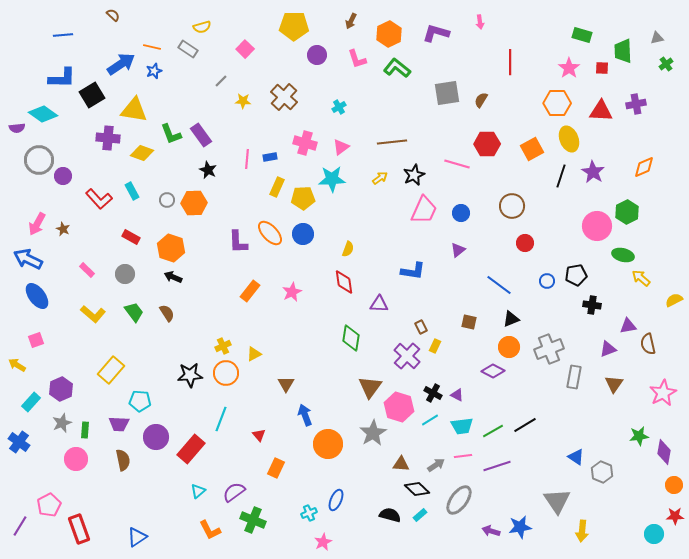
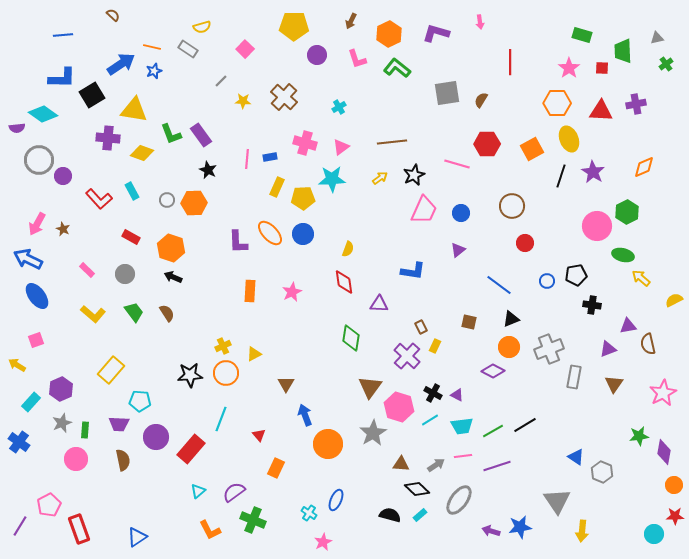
orange rectangle at (250, 291): rotated 35 degrees counterclockwise
cyan cross at (309, 513): rotated 35 degrees counterclockwise
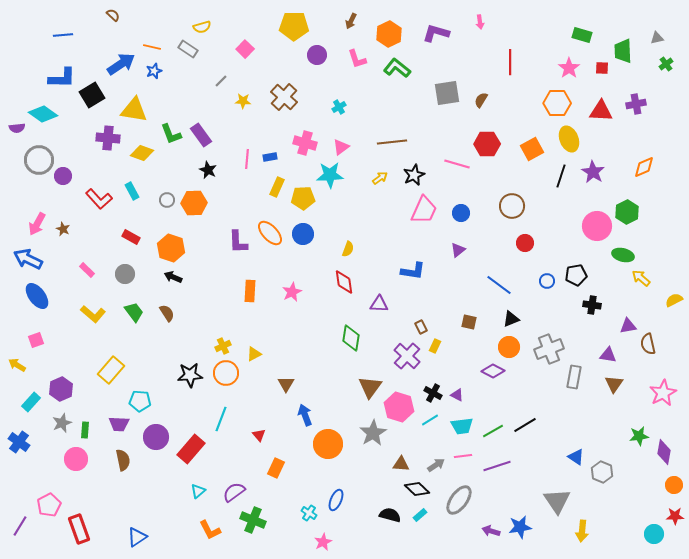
cyan star at (332, 179): moved 2 px left, 4 px up
purple triangle at (608, 349): moved 6 px down; rotated 30 degrees clockwise
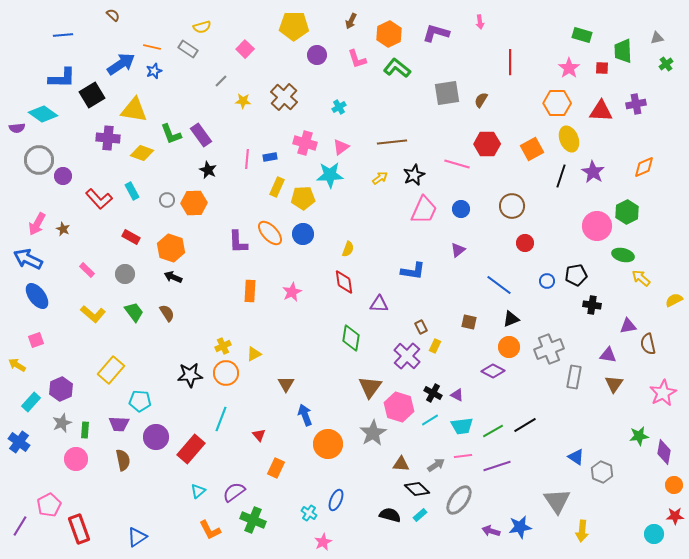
blue circle at (461, 213): moved 4 px up
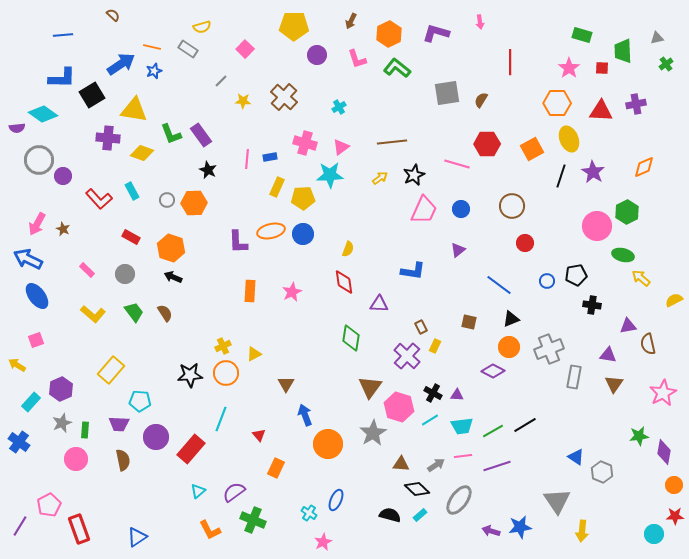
orange ellipse at (270, 233): moved 1 px right, 2 px up; rotated 60 degrees counterclockwise
brown semicircle at (167, 313): moved 2 px left
purple triangle at (457, 395): rotated 24 degrees counterclockwise
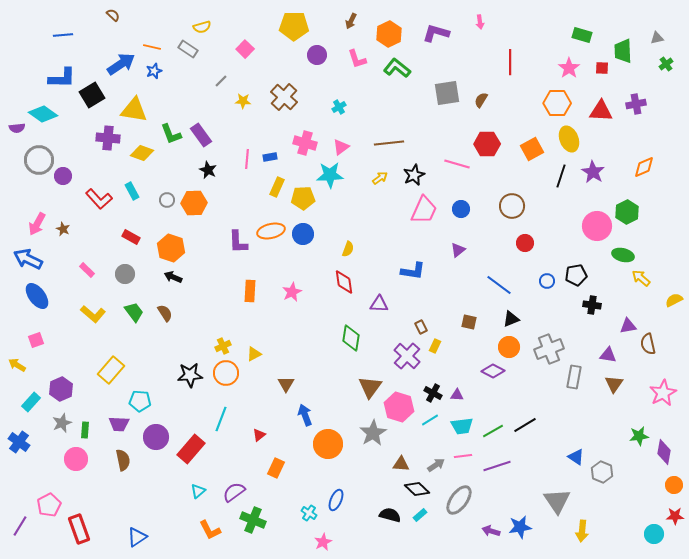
brown line at (392, 142): moved 3 px left, 1 px down
red triangle at (259, 435): rotated 32 degrees clockwise
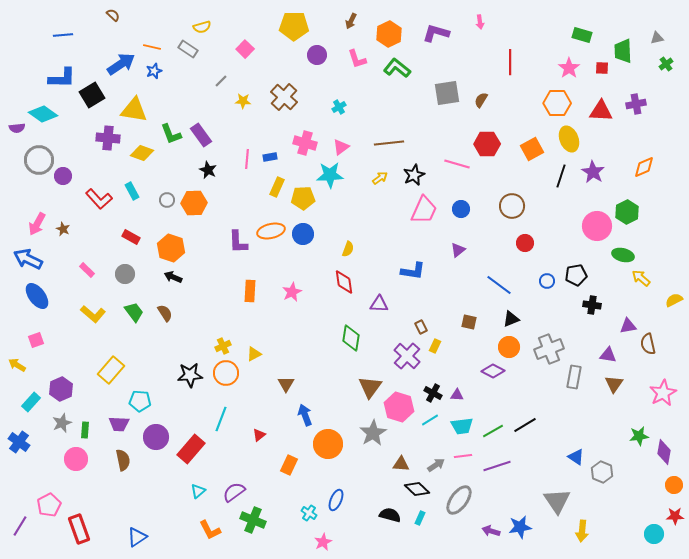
orange rectangle at (276, 468): moved 13 px right, 3 px up
cyan rectangle at (420, 515): moved 3 px down; rotated 24 degrees counterclockwise
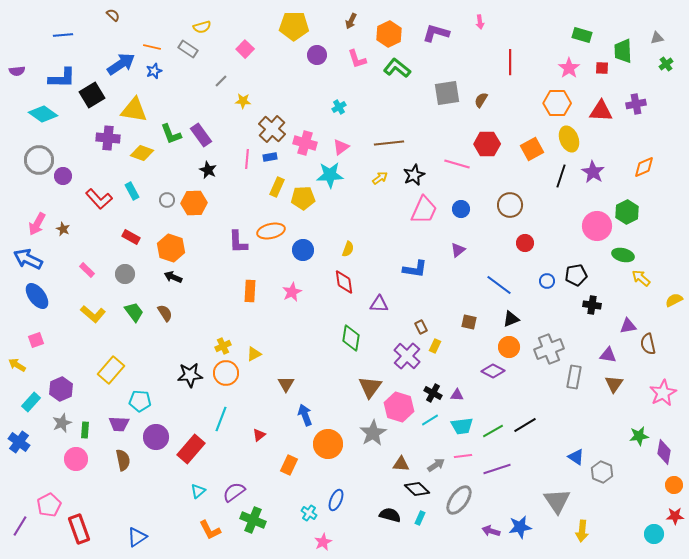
brown cross at (284, 97): moved 12 px left, 32 px down
purple semicircle at (17, 128): moved 57 px up
brown circle at (512, 206): moved 2 px left, 1 px up
blue circle at (303, 234): moved 16 px down
blue L-shape at (413, 271): moved 2 px right, 2 px up
purple line at (497, 466): moved 3 px down
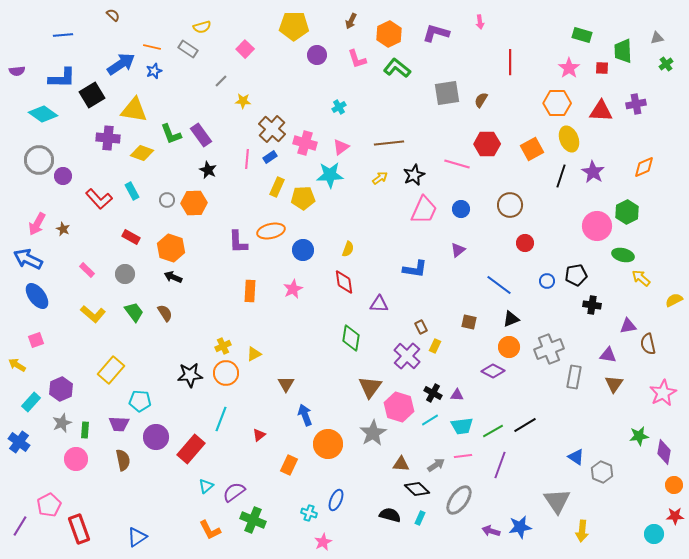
blue rectangle at (270, 157): rotated 24 degrees counterclockwise
pink star at (292, 292): moved 1 px right, 3 px up
purple line at (497, 469): moved 3 px right, 4 px up; rotated 52 degrees counterclockwise
cyan triangle at (198, 491): moved 8 px right, 5 px up
cyan cross at (309, 513): rotated 14 degrees counterclockwise
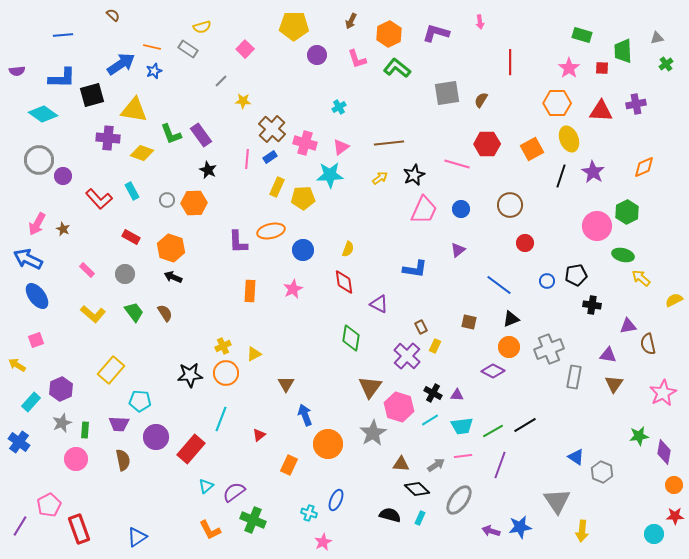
black square at (92, 95): rotated 15 degrees clockwise
purple triangle at (379, 304): rotated 24 degrees clockwise
